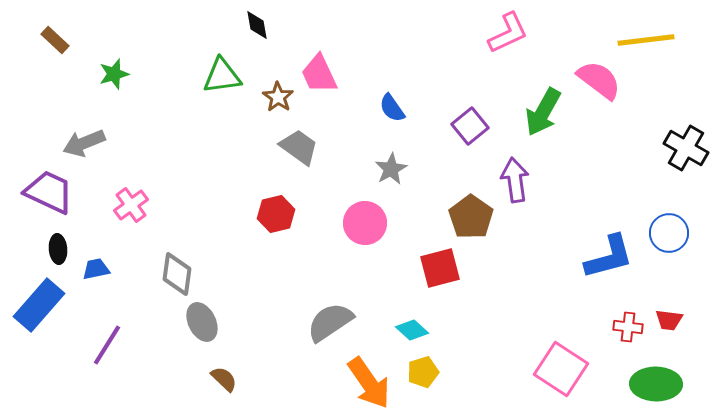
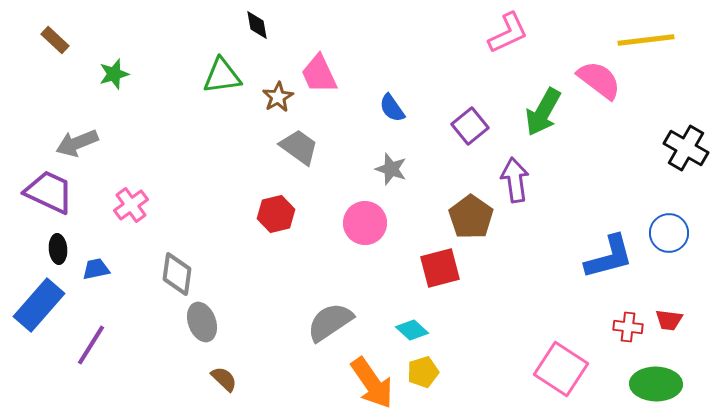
brown star: rotated 8 degrees clockwise
gray arrow: moved 7 px left
gray star: rotated 24 degrees counterclockwise
gray ellipse: rotated 6 degrees clockwise
purple line: moved 16 px left
orange arrow: moved 3 px right
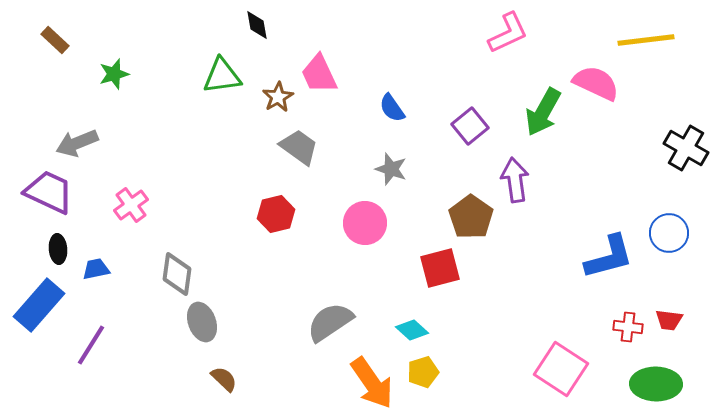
pink semicircle: moved 3 px left, 3 px down; rotated 12 degrees counterclockwise
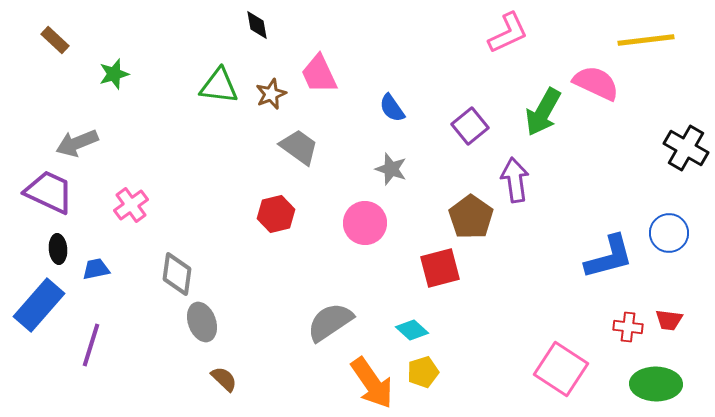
green triangle: moved 3 px left, 10 px down; rotated 15 degrees clockwise
brown star: moved 7 px left, 3 px up; rotated 8 degrees clockwise
purple line: rotated 15 degrees counterclockwise
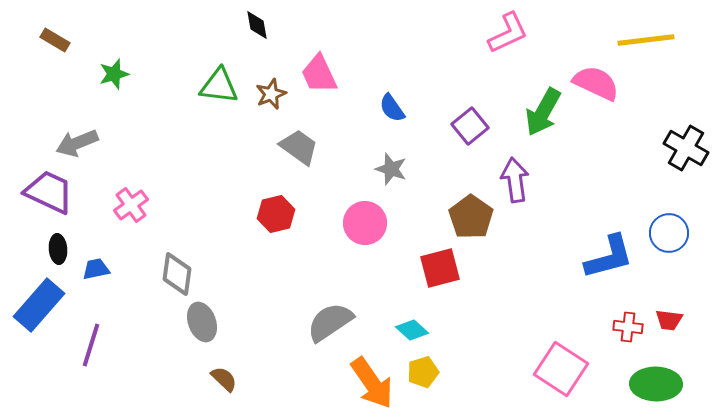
brown rectangle: rotated 12 degrees counterclockwise
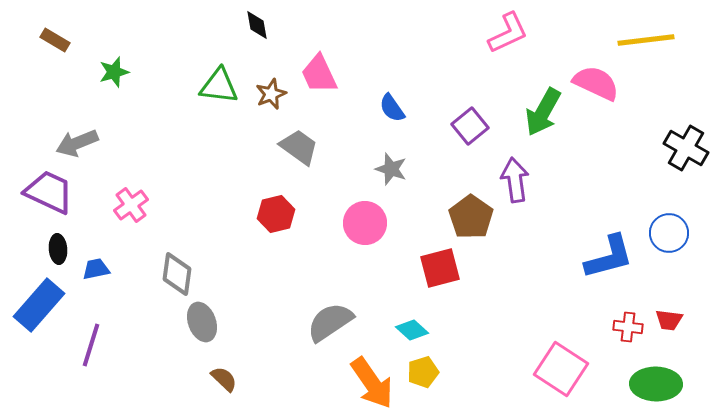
green star: moved 2 px up
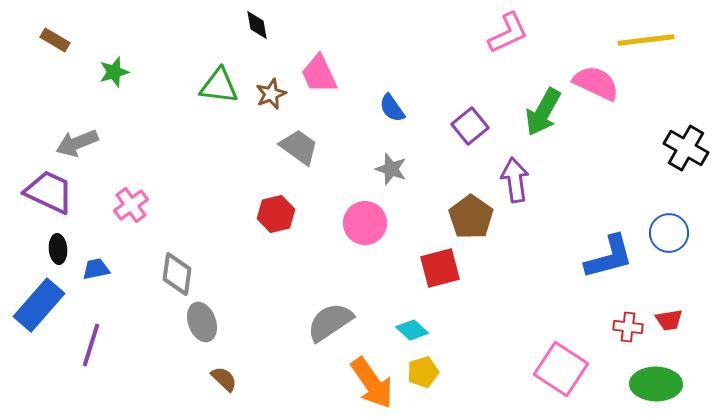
red trapezoid: rotated 16 degrees counterclockwise
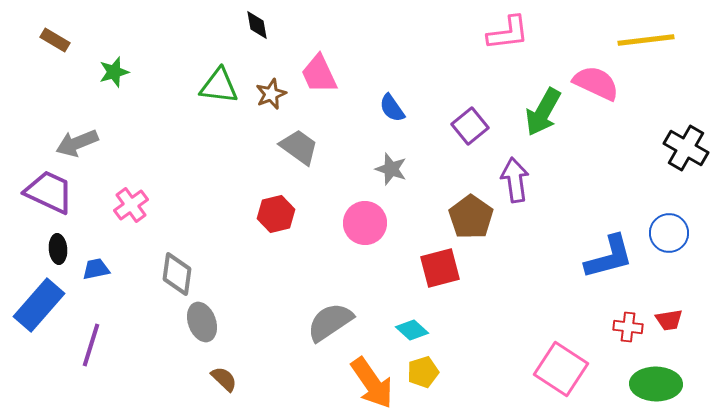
pink L-shape: rotated 18 degrees clockwise
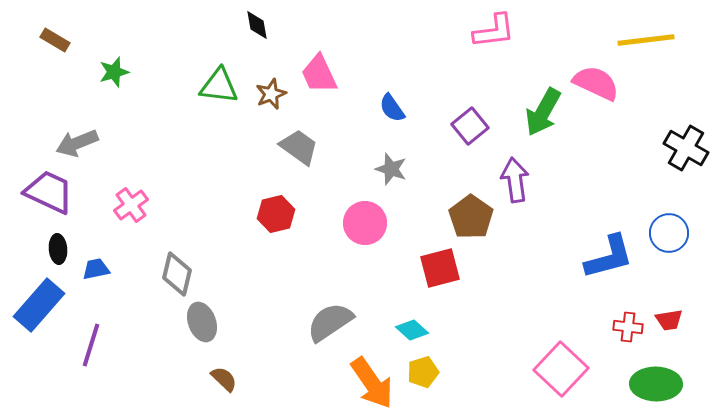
pink L-shape: moved 14 px left, 2 px up
gray diamond: rotated 6 degrees clockwise
pink square: rotated 10 degrees clockwise
